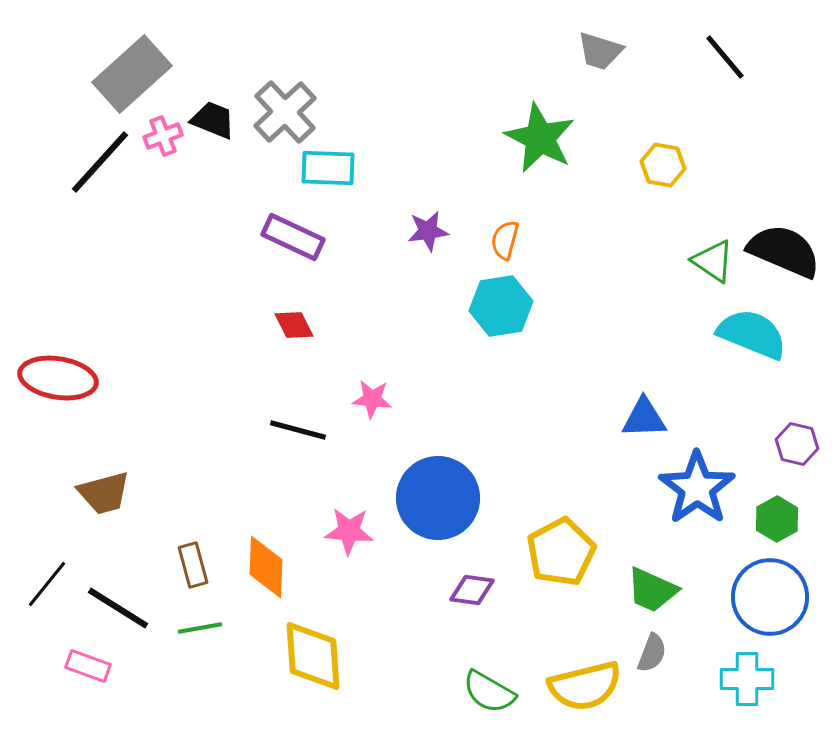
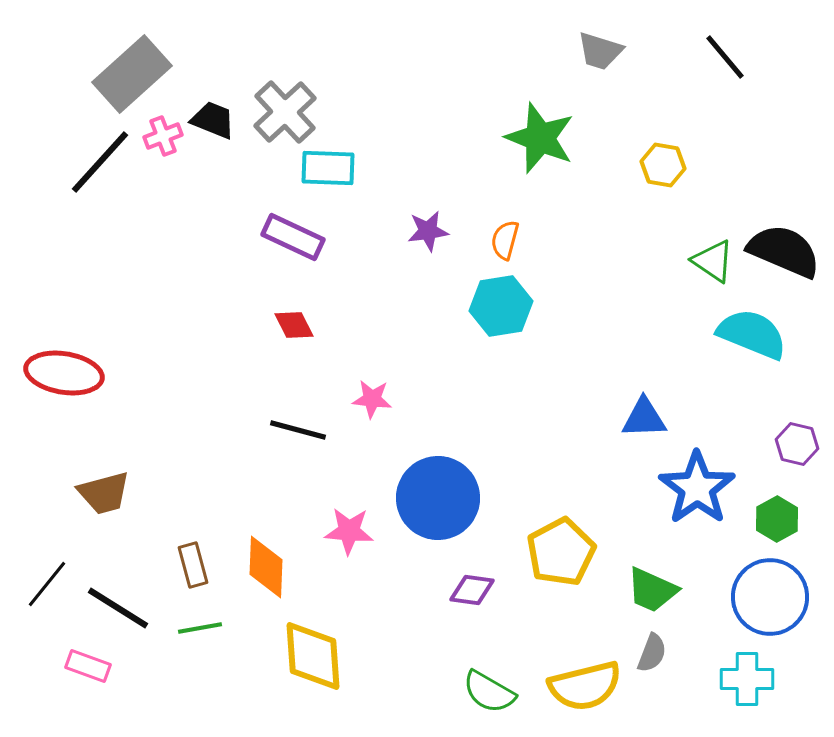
green star at (540, 138): rotated 6 degrees counterclockwise
red ellipse at (58, 378): moved 6 px right, 5 px up
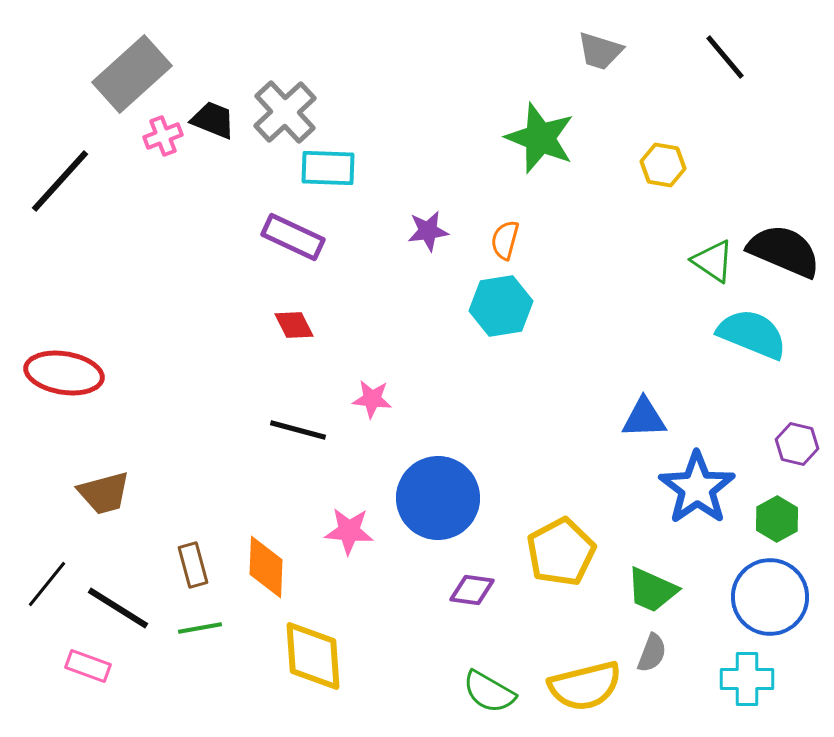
black line at (100, 162): moved 40 px left, 19 px down
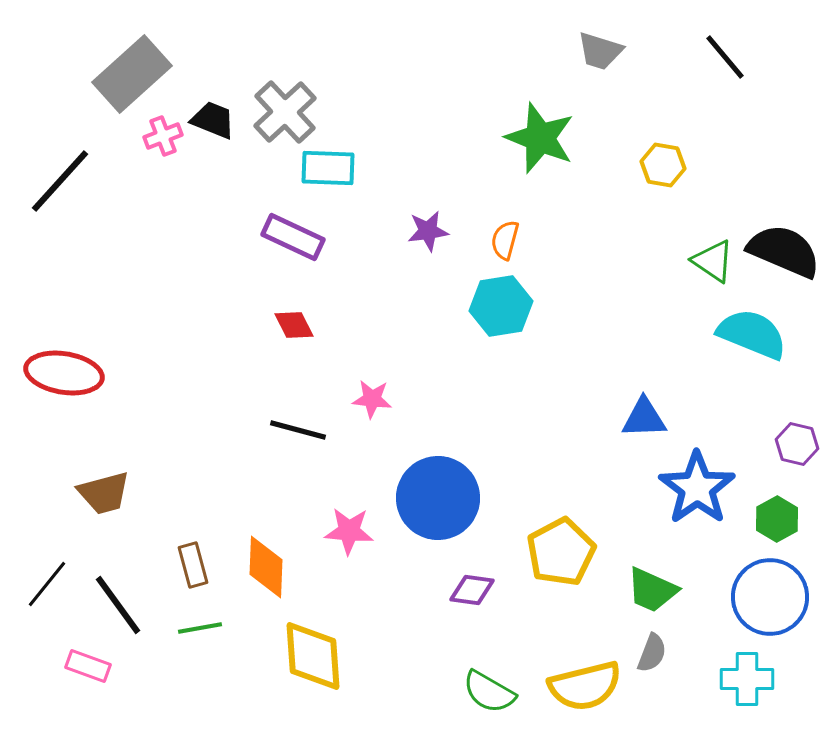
black line at (118, 608): moved 3 px up; rotated 22 degrees clockwise
